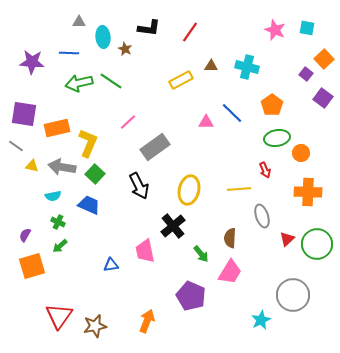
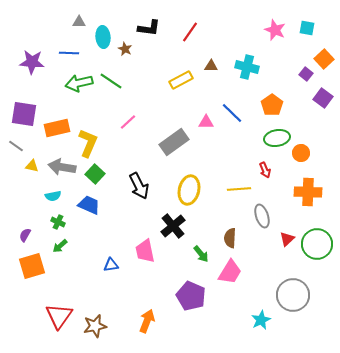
gray rectangle at (155, 147): moved 19 px right, 5 px up
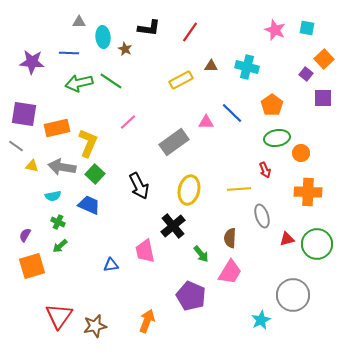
purple square at (323, 98): rotated 36 degrees counterclockwise
red triangle at (287, 239): rotated 28 degrees clockwise
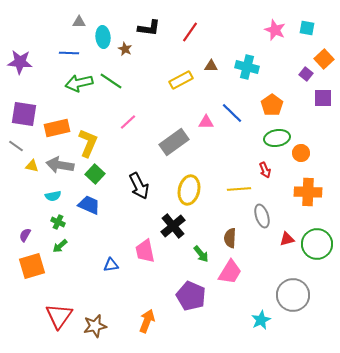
purple star at (32, 62): moved 12 px left
gray arrow at (62, 167): moved 2 px left, 2 px up
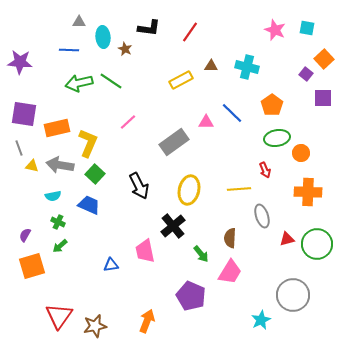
blue line at (69, 53): moved 3 px up
gray line at (16, 146): moved 3 px right, 2 px down; rotated 35 degrees clockwise
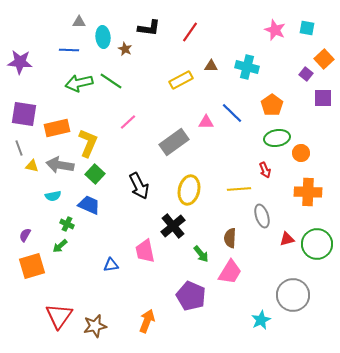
green cross at (58, 222): moved 9 px right, 2 px down
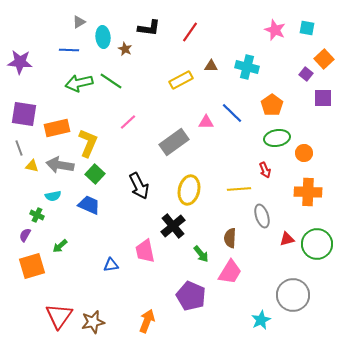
gray triangle at (79, 22): rotated 32 degrees counterclockwise
orange circle at (301, 153): moved 3 px right
green cross at (67, 224): moved 30 px left, 9 px up
brown star at (95, 326): moved 2 px left, 4 px up
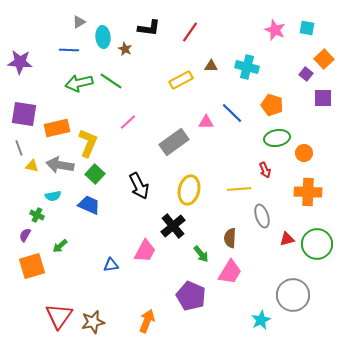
orange pentagon at (272, 105): rotated 20 degrees counterclockwise
pink trapezoid at (145, 251): rotated 140 degrees counterclockwise
